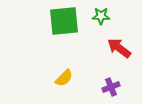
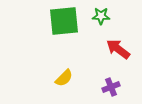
red arrow: moved 1 px left, 1 px down
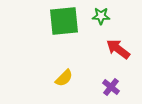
purple cross: rotated 30 degrees counterclockwise
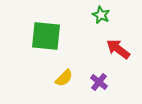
green star: moved 1 px up; rotated 24 degrees clockwise
green square: moved 18 px left, 15 px down; rotated 12 degrees clockwise
purple cross: moved 12 px left, 5 px up
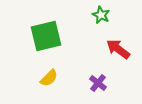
green square: rotated 20 degrees counterclockwise
yellow semicircle: moved 15 px left
purple cross: moved 1 px left, 1 px down
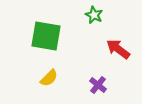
green star: moved 7 px left
green square: rotated 24 degrees clockwise
purple cross: moved 2 px down
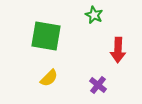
red arrow: moved 1 px down; rotated 125 degrees counterclockwise
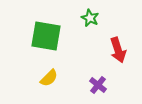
green star: moved 4 px left, 3 px down
red arrow: rotated 20 degrees counterclockwise
